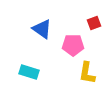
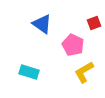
blue triangle: moved 5 px up
pink pentagon: rotated 25 degrees clockwise
yellow L-shape: moved 3 px left, 1 px up; rotated 50 degrees clockwise
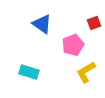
pink pentagon: rotated 25 degrees clockwise
yellow L-shape: moved 2 px right
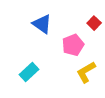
red square: rotated 24 degrees counterclockwise
cyan rectangle: rotated 60 degrees counterclockwise
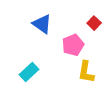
yellow L-shape: rotated 50 degrees counterclockwise
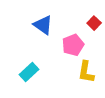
blue triangle: moved 1 px right, 1 px down
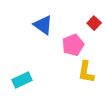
cyan rectangle: moved 7 px left, 8 px down; rotated 18 degrees clockwise
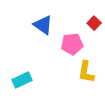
pink pentagon: moved 1 px left, 1 px up; rotated 15 degrees clockwise
